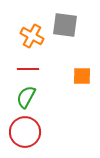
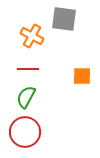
gray square: moved 1 px left, 6 px up
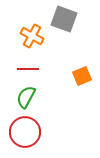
gray square: rotated 12 degrees clockwise
orange square: rotated 24 degrees counterclockwise
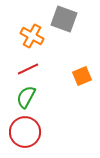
red line: rotated 25 degrees counterclockwise
